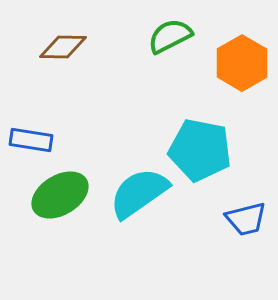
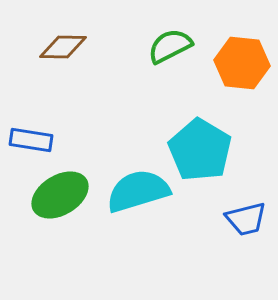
green semicircle: moved 10 px down
orange hexagon: rotated 24 degrees counterclockwise
cyan pentagon: rotated 20 degrees clockwise
cyan semicircle: moved 1 px left, 2 px up; rotated 18 degrees clockwise
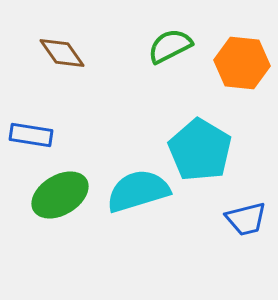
brown diamond: moved 1 px left, 6 px down; rotated 54 degrees clockwise
blue rectangle: moved 5 px up
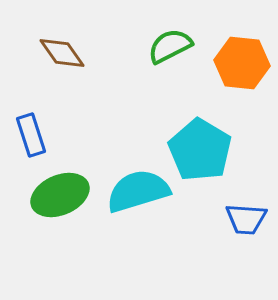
blue rectangle: rotated 63 degrees clockwise
green ellipse: rotated 8 degrees clockwise
blue trapezoid: rotated 18 degrees clockwise
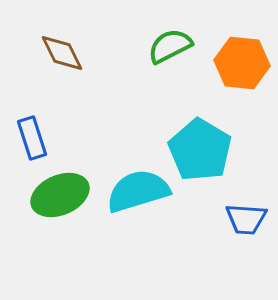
brown diamond: rotated 9 degrees clockwise
blue rectangle: moved 1 px right, 3 px down
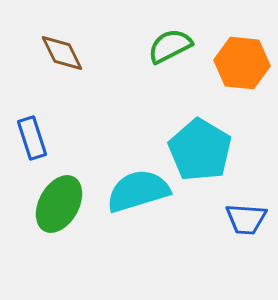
green ellipse: moved 1 px left, 9 px down; rotated 38 degrees counterclockwise
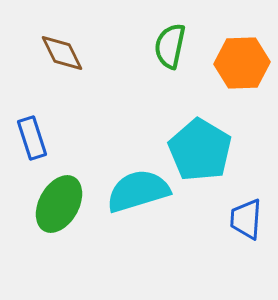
green semicircle: rotated 51 degrees counterclockwise
orange hexagon: rotated 8 degrees counterclockwise
blue trapezoid: rotated 90 degrees clockwise
